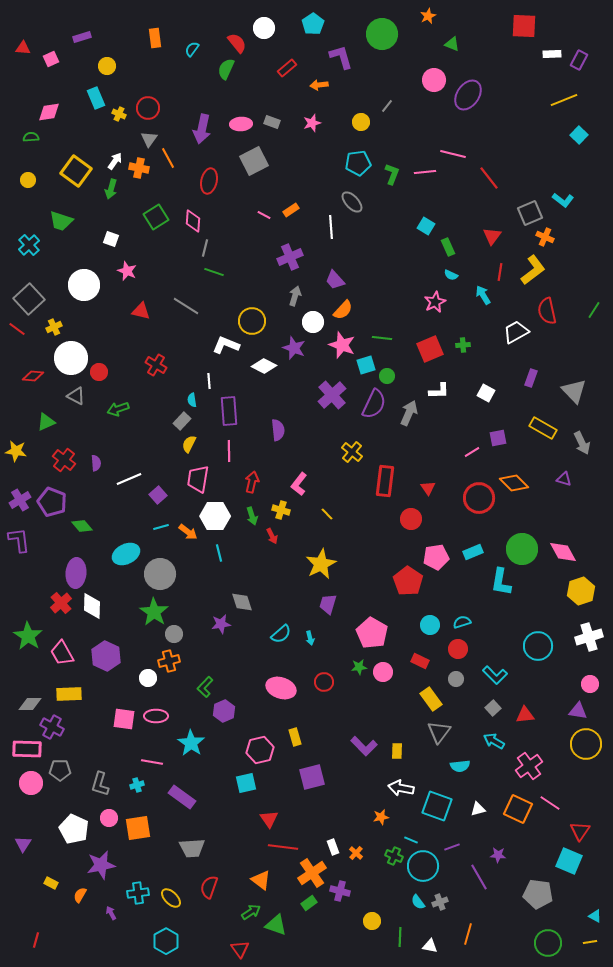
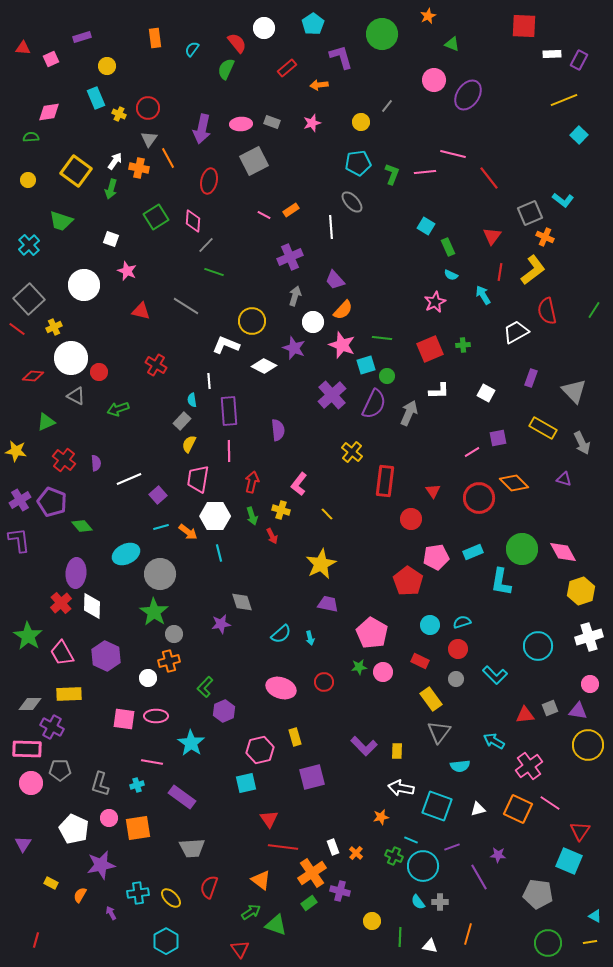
gray line at (205, 248): moved 1 px right, 3 px up; rotated 30 degrees clockwise
red triangle at (428, 488): moved 5 px right, 3 px down
purple trapezoid at (328, 604): rotated 85 degrees clockwise
gray square at (493, 708): moved 57 px right; rotated 21 degrees clockwise
yellow circle at (586, 744): moved 2 px right, 1 px down
gray cross at (440, 902): rotated 21 degrees clockwise
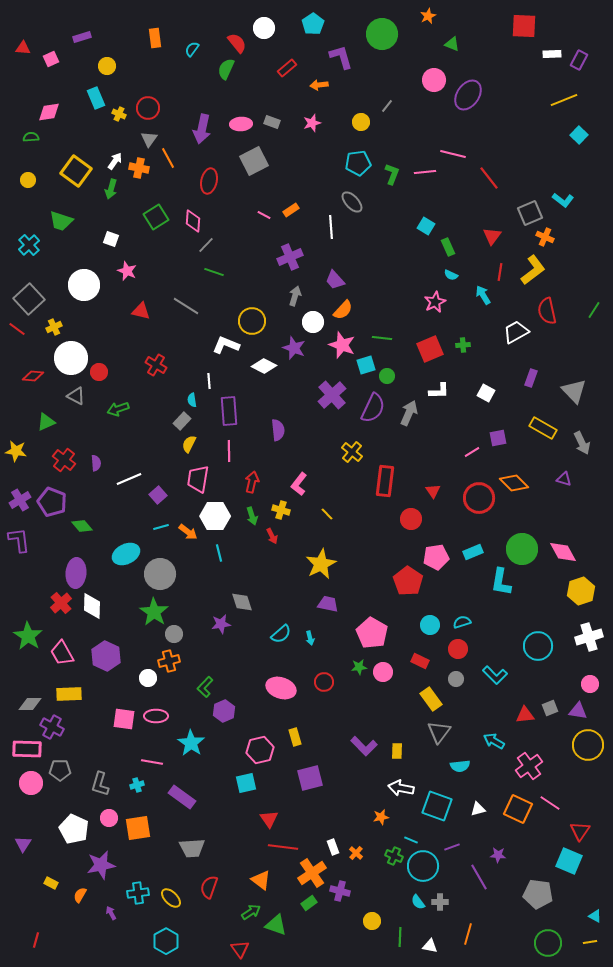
purple semicircle at (374, 404): moved 1 px left, 4 px down
purple square at (312, 777): moved 2 px left, 1 px down
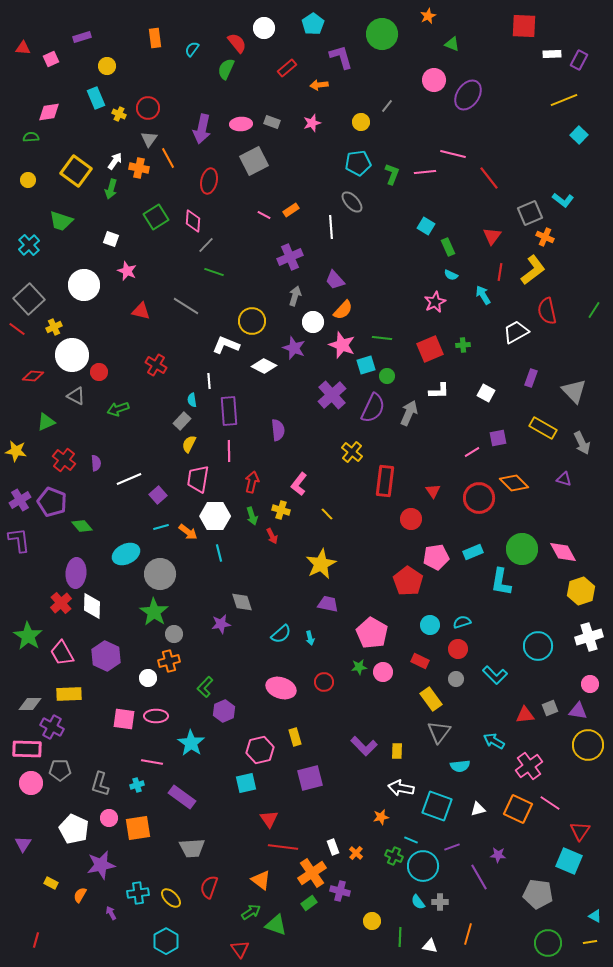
white circle at (71, 358): moved 1 px right, 3 px up
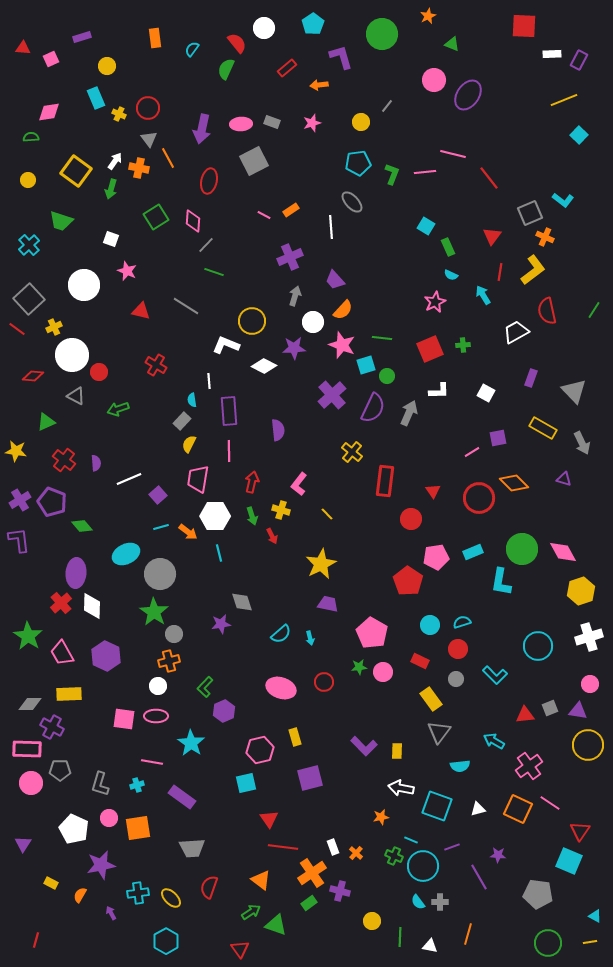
gray triangle at (149, 139): rotated 12 degrees counterclockwise
purple star at (294, 348): rotated 25 degrees counterclockwise
white circle at (148, 678): moved 10 px right, 8 px down
